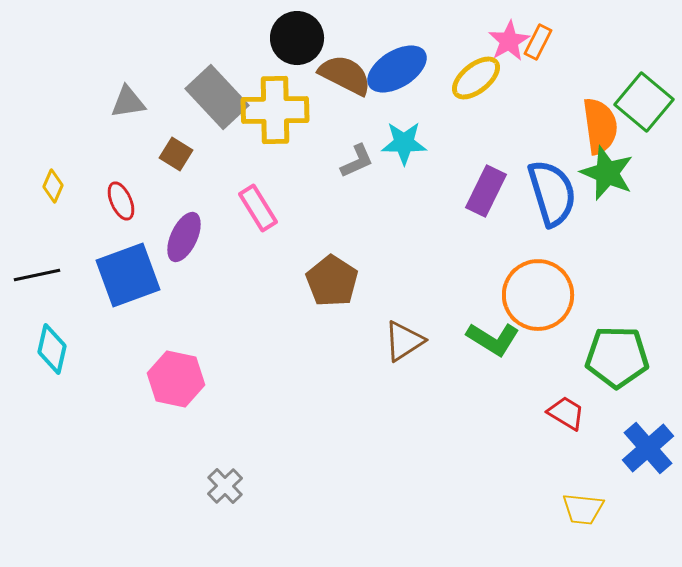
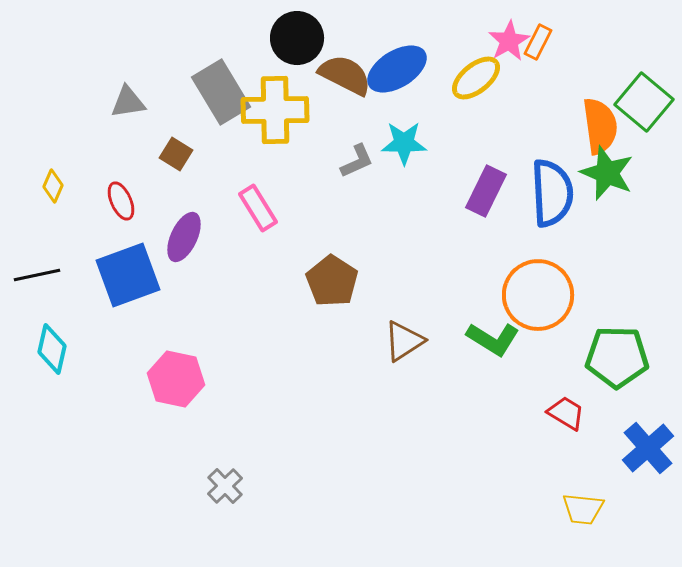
gray rectangle: moved 4 px right, 5 px up; rotated 12 degrees clockwise
blue semicircle: rotated 14 degrees clockwise
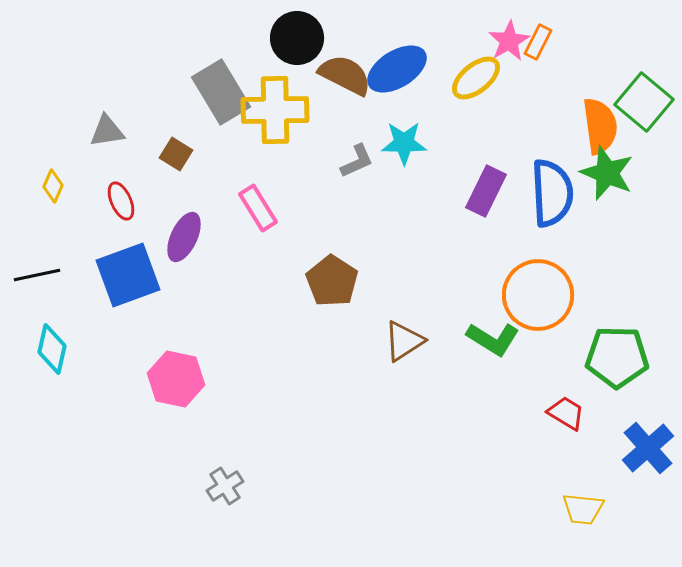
gray triangle: moved 21 px left, 29 px down
gray cross: rotated 12 degrees clockwise
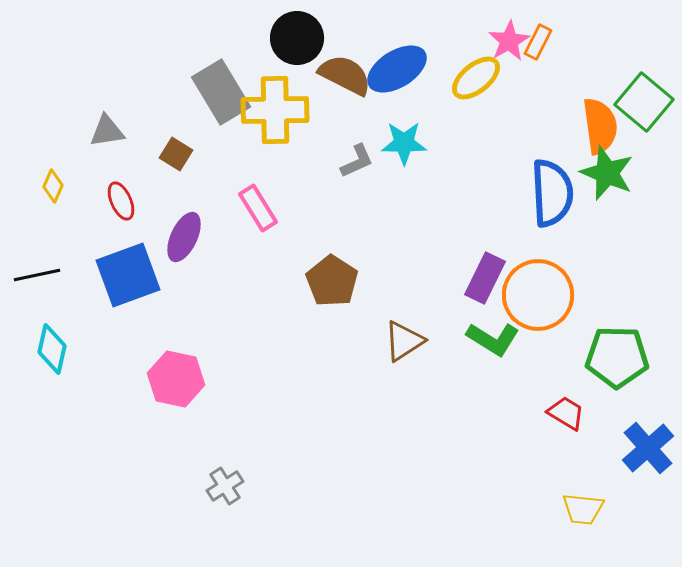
purple rectangle: moved 1 px left, 87 px down
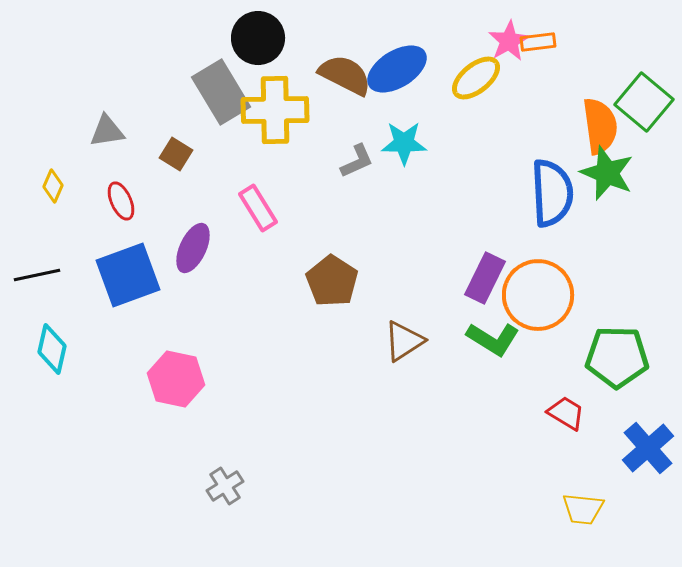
black circle: moved 39 px left
orange rectangle: rotated 56 degrees clockwise
purple ellipse: moved 9 px right, 11 px down
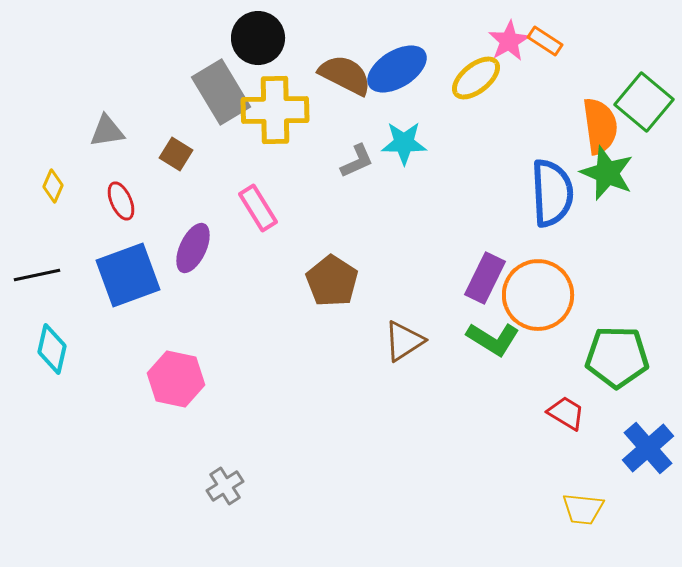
orange rectangle: moved 7 px right, 1 px up; rotated 40 degrees clockwise
